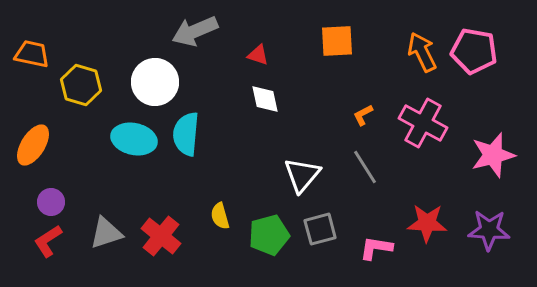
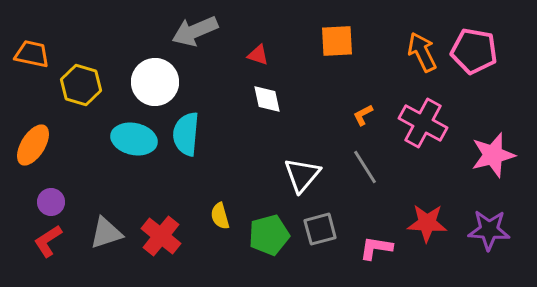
white diamond: moved 2 px right
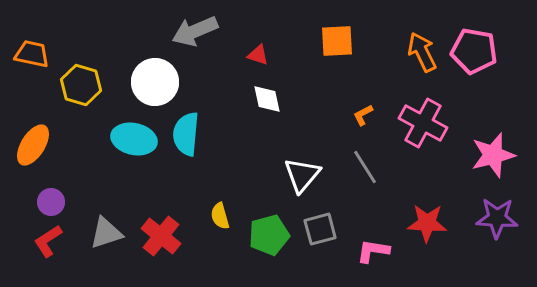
purple star: moved 8 px right, 12 px up
pink L-shape: moved 3 px left, 3 px down
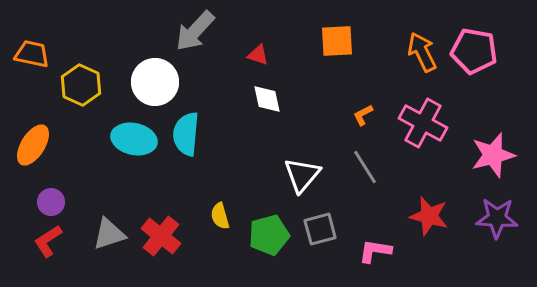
gray arrow: rotated 24 degrees counterclockwise
yellow hexagon: rotated 9 degrees clockwise
red star: moved 2 px right, 7 px up; rotated 12 degrees clockwise
gray triangle: moved 3 px right, 1 px down
pink L-shape: moved 2 px right
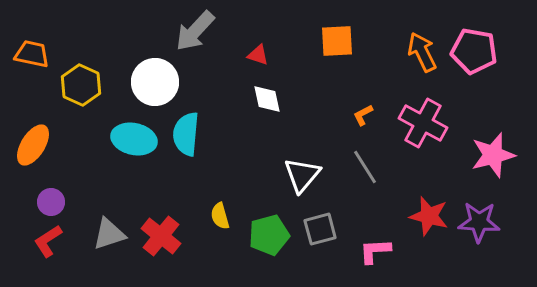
purple star: moved 18 px left, 4 px down
pink L-shape: rotated 12 degrees counterclockwise
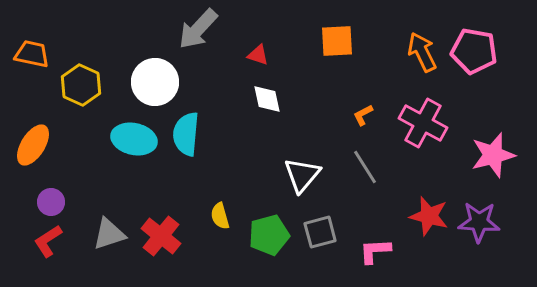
gray arrow: moved 3 px right, 2 px up
gray square: moved 3 px down
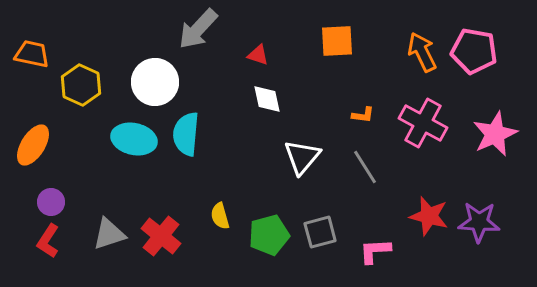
orange L-shape: rotated 145 degrees counterclockwise
pink star: moved 2 px right, 21 px up; rotated 9 degrees counterclockwise
white triangle: moved 18 px up
red L-shape: rotated 24 degrees counterclockwise
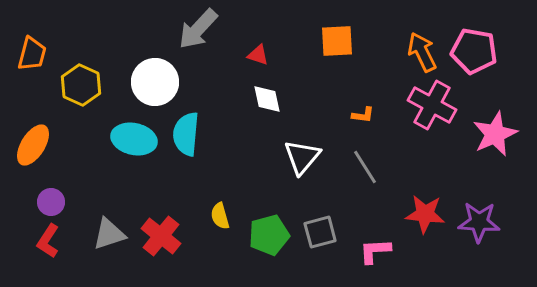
orange trapezoid: rotated 93 degrees clockwise
pink cross: moved 9 px right, 18 px up
red star: moved 4 px left, 2 px up; rotated 9 degrees counterclockwise
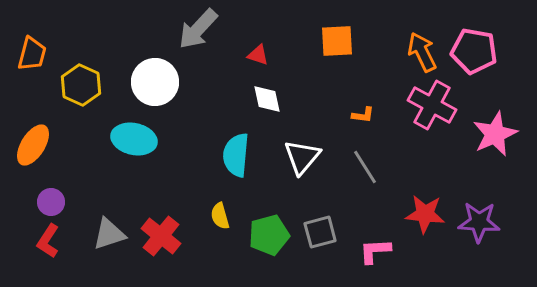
cyan semicircle: moved 50 px right, 21 px down
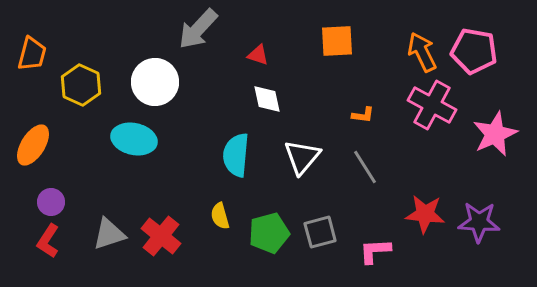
green pentagon: moved 2 px up
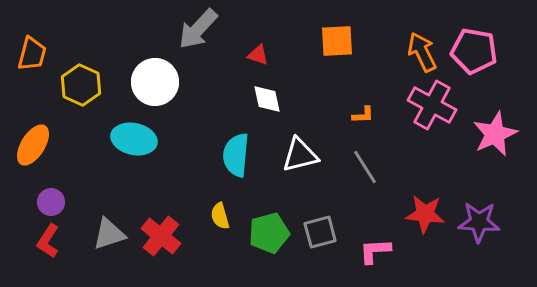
orange L-shape: rotated 10 degrees counterclockwise
white triangle: moved 2 px left, 2 px up; rotated 36 degrees clockwise
